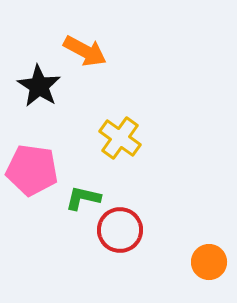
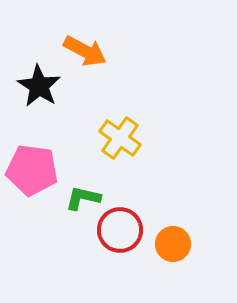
orange circle: moved 36 px left, 18 px up
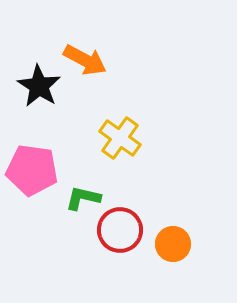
orange arrow: moved 9 px down
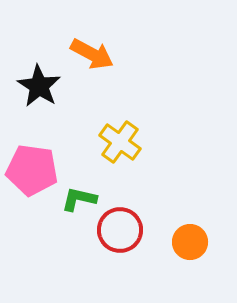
orange arrow: moved 7 px right, 6 px up
yellow cross: moved 4 px down
green L-shape: moved 4 px left, 1 px down
orange circle: moved 17 px right, 2 px up
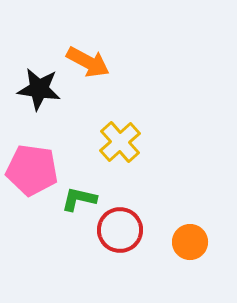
orange arrow: moved 4 px left, 8 px down
black star: moved 3 px down; rotated 24 degrees counterclockwise
yellow cross: rotated 12 degrees clockwise
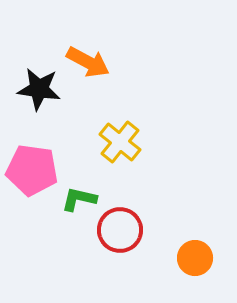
yellow cross: rotated 9 degrees counterclockwise
orange circle: moved 5 px right, 16 px down
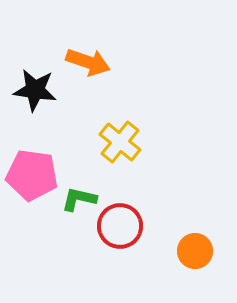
orange arrow: rotated 9 degrees counterclockwise
black star: moved 4 px left, 1 px down
pink pentagon: moved 5 px down
red circle: moved 4 px up
orange circle: moved 7 px up
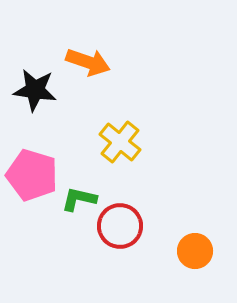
pink pentagon: rotated 9 degrees clockwise
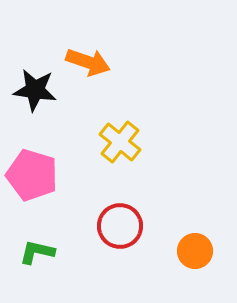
green L-shape: moved 42 px left, 53 px down
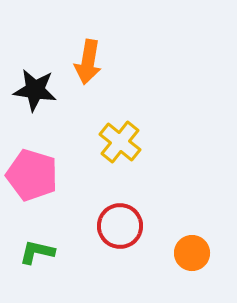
orange arrow: rotated 81 degrees clockwise
orange circle: moved 3 px left, 2 px down
